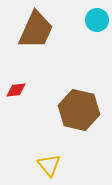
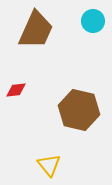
cyan circle: moved 4 px left, 1 px down
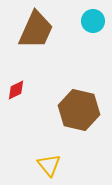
red diamond: rotated 20 degrees counterclockwise
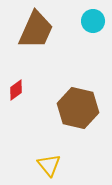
red diamond: rotated 10 degrees counterclockwise
brown hexagon: moved 1 px left, 2 px up
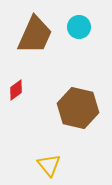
cyan circle: moved 14 px left, 6 px down
brown trapezoid: moved 1 px left, 5 px down
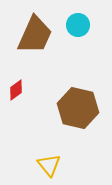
cyan circle: moved 1 px left, 2 px up
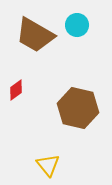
cyan circle: moved 1 px left
brown trapezoid: rotated 96 degrees clockwise
yellow triangle: moved 1 px left
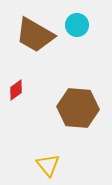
brown hexagon: rotated 9 degrees counterclockwise
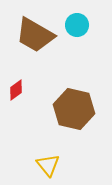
brown hexagon: moved 4 px left, 1 px down; rotated 9 degrees clockwise
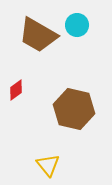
brown trapezoid: moved 3 px right
